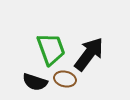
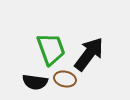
black semicircle: rotated 10 degrees counterclockwise
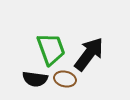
black semicircle: moved 3 px up
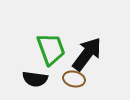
black arrow: moved 2 px left
brown ellipse: moved 9 px right
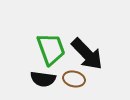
black arrow: rotated 99 degrees clockwise
black semicircle: moved 8 px right
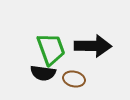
black arrow: moved 6 px right, 8 px up; rotated 45 degrees counterclockwise
black semicircle: moved 6 px up
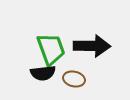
black arrow: moved 1 px left
black semicircle: rotated 15 degrees counterclockwise
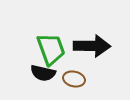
black semicircle: rotated 20 degrees clockwise
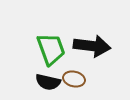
black arrow: rotated 6 degrees clockwise
black semicircle: moved 5 px right, 9 px down
